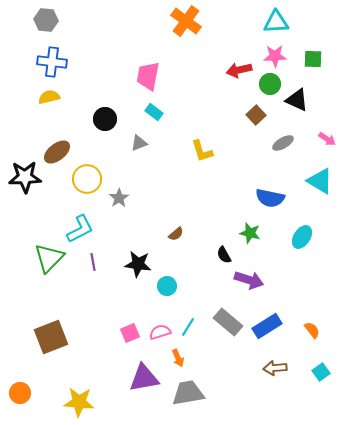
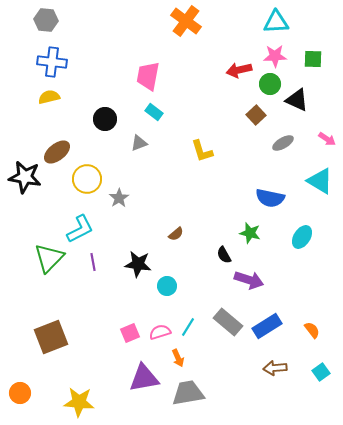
black star at (25, 177): rotated 12 degrees clockwise
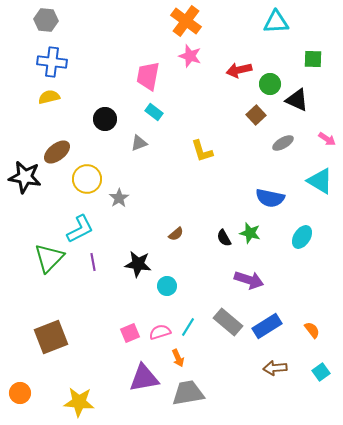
pink star at (275, 56): moved 85 px left; rotated 20 degrees clockwise
black semicircle at (224, 255): moved 17 px up
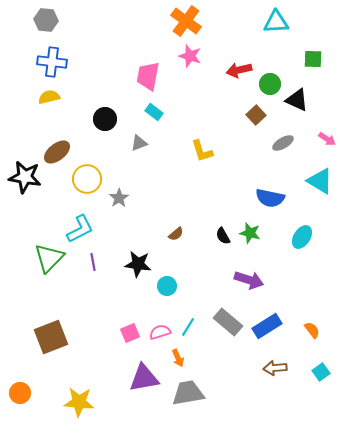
black semicircle at (224, 238): moved 1 px left, 2 px up
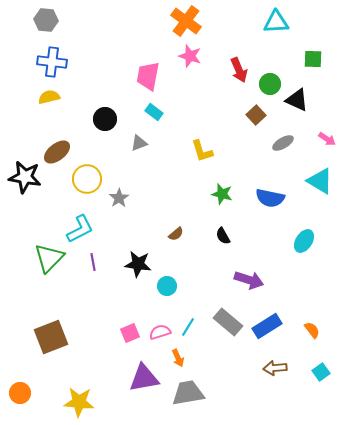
red arrow at (239, 70): rotated 100 degrees counterclockwise
green star at (250, 233): moved 28 px left, 39 px up
cyan ellipse at (302, 237): moved 2 px right, 4 px down
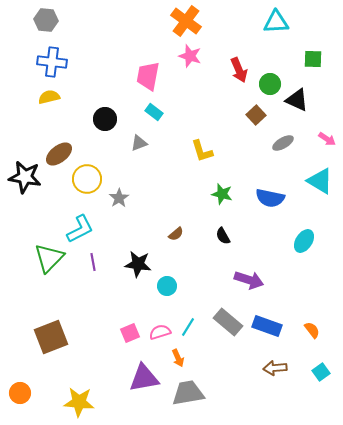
brown ellipse at (57, 152): moved 2 px right, 2 px down
blue rectangle at (267, 326): rotated 52 degrees clockwise
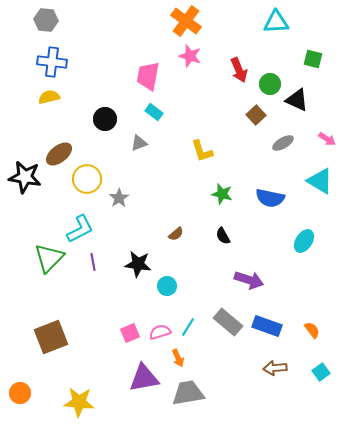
green square at (313, 59): rotated 12 degrees clockwise
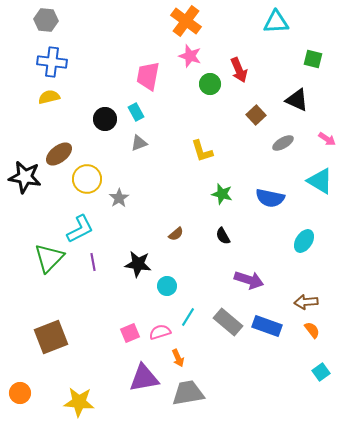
green circle at (270, 84): moved 60 px left
cyan rectangle at (154, 112): moved 18 px left; rotated 24 degrees clockwise
cyan line at (188, 327): moved 10 px up
brown arrow at (275, 368): moved 31 px right, 66 px up
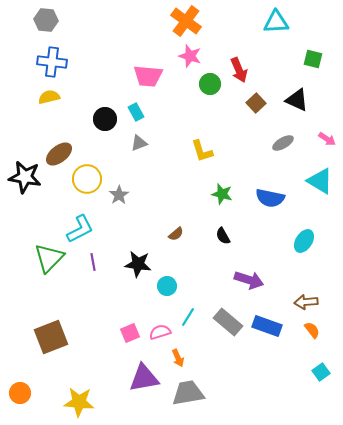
pink trapezoid at (148, 76): rotated 96 degrees counterclockwise
brown square at (256, 115): moved 12 px up
gray star at (119, 198): moved 3 px up
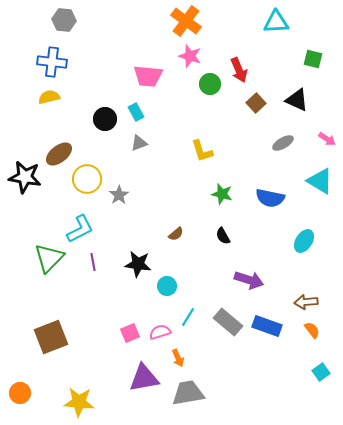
gray hexagon at (46, 20): moved 18 px right
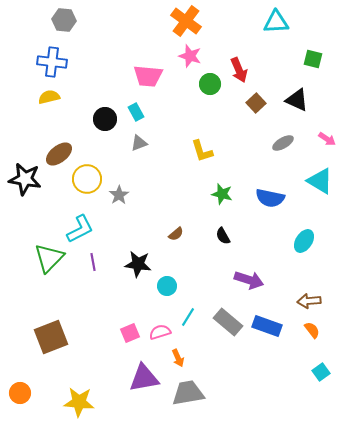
black star at (25, 177): moved 2 px down
brown arrow at (306, 302): moved 3 px right, 1 px up
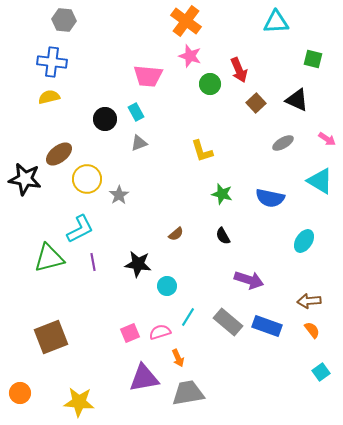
green triangle at (49, 258): rotated 32 degrees clockwise
